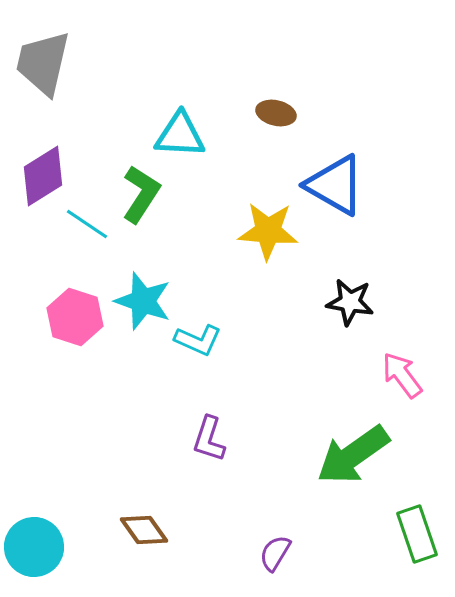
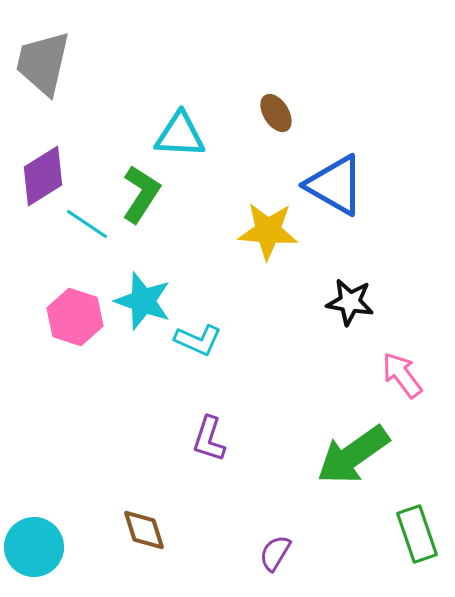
brown ellipse: rotated 45 degrees clockwise
brown diamond: rotated 18 degrees clockwise
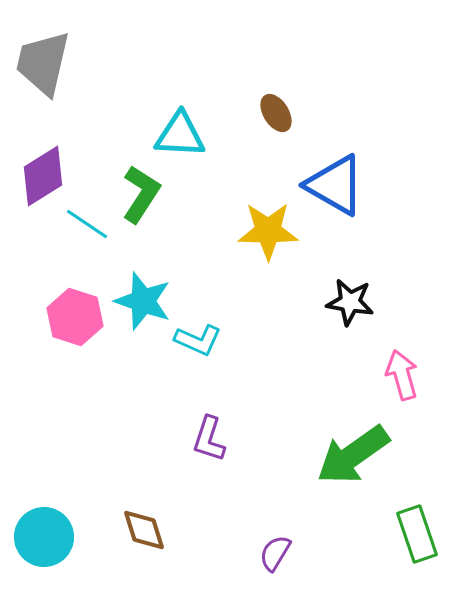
yellow star: rotated 4 degrees counterclockwise
pink arrow: rotated 21 degrees clockwise
cyan circle: moved 10 px right, 10 px up
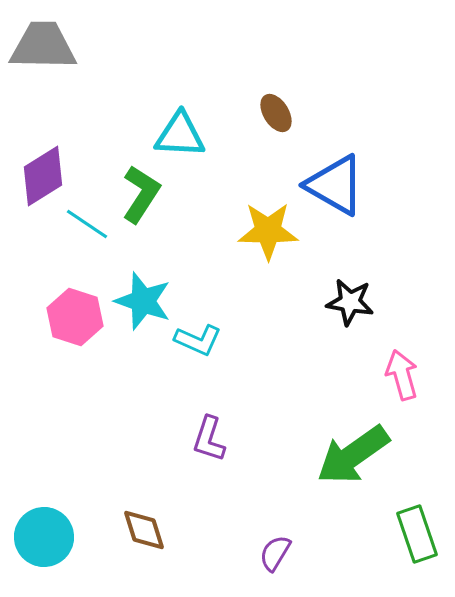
gray trapezoid: moved 17 px up; rotated 78 degrees clockwise
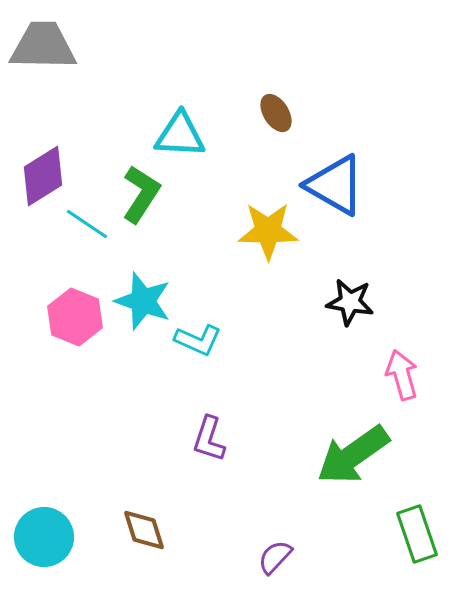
pink hexagon: rotated 4 degrees clockwise
purple semicircle: moved 4 px down; rotated 12 degrees clockwise
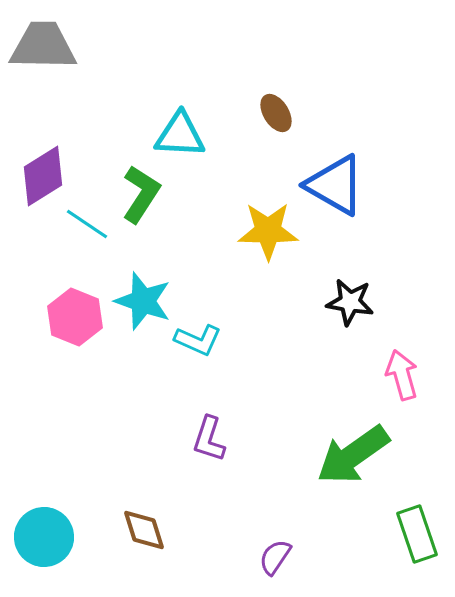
purple semicircle: rotated 9 degrees counterclockwise
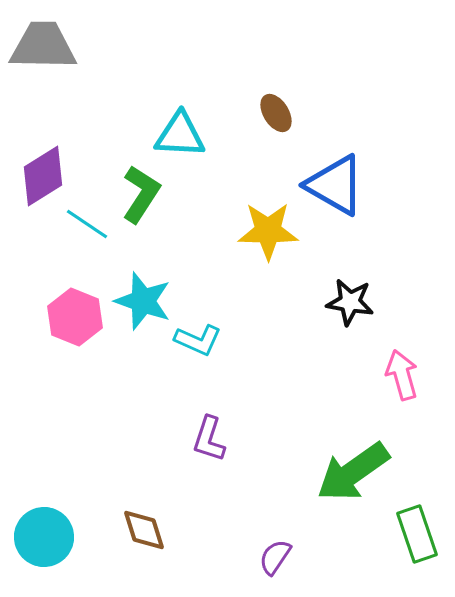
green arrow: moved 17 px down
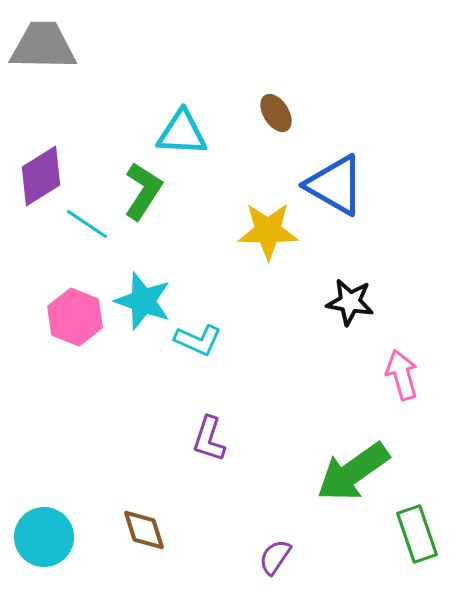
cyan triangle: moved 2 px right, 2 px up
purple diamond: moved 2 px left
green L-shape: moved 2 px right, 3 px up
